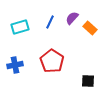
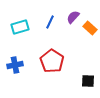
purple semicircle: moved 1 px right, 1 px up
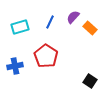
red pentagon: moved 6 px left, 5 px up
blue cross: moved 1 px down
black square: moved 2 px right; rotated 32 degrees clockwise
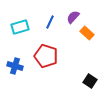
orange rectangle: moved 3 px left, 5 px down
red pentagon: rotated 15 degrees counterclockwise
blue cross: rotated 28 degrees clockwise
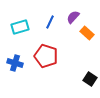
blue cross: moved 3 px up
black square: moved 2 px up
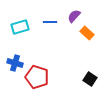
purple semicircle: moved 1 px right, 1 px up
blue line: rotated 64 degrees clockwise
red pentagon: moved 9 px left, 21 px down
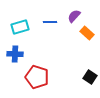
blue cross: moved 9 px up; rotated 14 degrees counterclockwise
black square: moved 2 px up
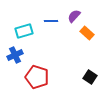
blue line: moved 1 px right, 1 px up
cyan rectangle: moved 4 px right, 4 px down
blue cross: moved 1 px down; rotated 28 degrees counterclockwise
